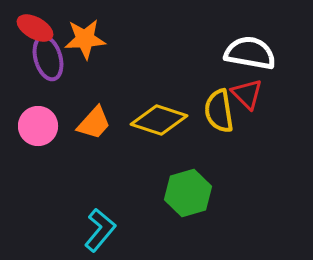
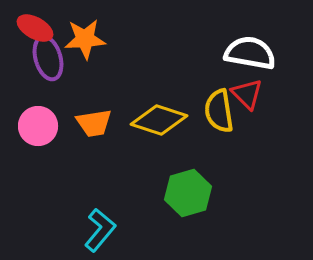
orange trapezoid: rotated 39 degrees clockwise
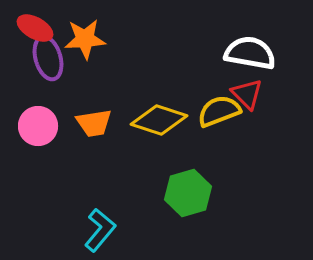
yellow semicircle: rotated 78 degrees clockwise
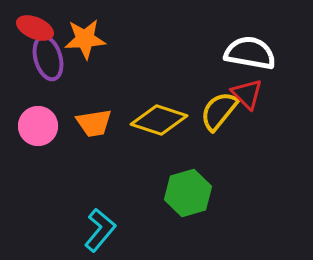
red ellipse: rotated 6 degrees counterclockwise
yellow semicircle: rotated 30 degrees counterclockwise
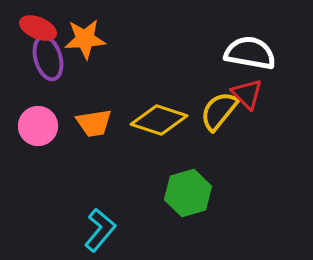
red ellipse: moved 3 px right
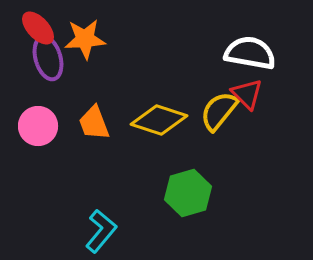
red ellipse: rotated 24 degrees clockwise
orange trapezoid: rotated 78 degrees clockwise
cyan L-shape: moved 1 px right, 1 px down
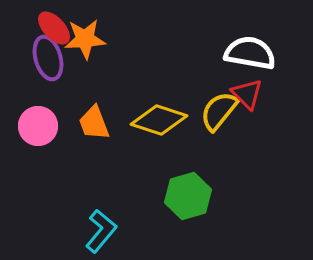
red ellipse: moved 16 px right
green hexagon: moved 3 px down
